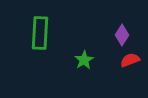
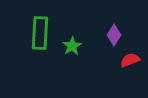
purple diamond: moved 8 px left
green star: moved 12 px left, 14 px up
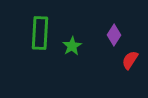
red semicircle: rotated 36 degrees counterclockwise
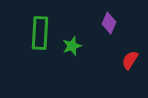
purple diamond: moved 5 px left, 12 px up; rotated 10 degrees counterclockwise
green star: rotated 12 degrees clockwise
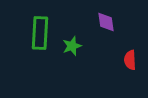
purple diamond: moved 3 px left, 1 px up; rotated 30 degrees counterclockwise
red semicircle: rotated 36 degrees counterclockwise
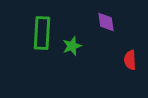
green rectangle: moved 2 px right
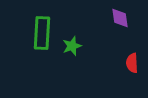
purple diamond: moved 14 px right, 4 px up
red semicircle: moved 2 px right, 3 px down
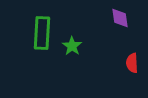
green star: rotated 18 degrees counterclockwise
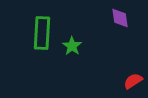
red semicircle: moved 1 px right, 18 px down; rotated 60 degrees clockwise
